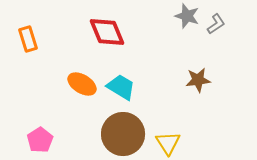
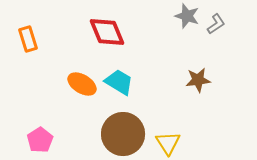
cyan trapezoid: moved 2 px left, 5 px up
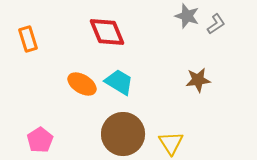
yellow triangle: moved 3 px right
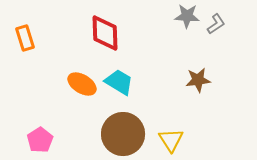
gray star: rotated 15 degrees counterclockwise
red diamond: moved 2 px left, 1 px down; rotated 21 degrees clockwise
orange rectangle: moved 3 px left, 1 px up
yellow triangle: moved 3 px up
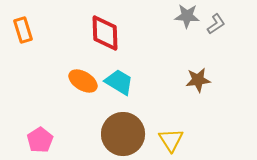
orange rectangle: moved 2 px left, 8 px up
orange ellipse: moved 1 px right, 3 px up
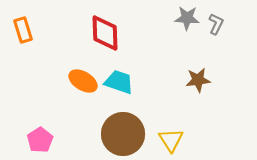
gray star: moved 2 px down
gray L-shape: rotated 30 degrees counterclockwise
cyan trapezoid: rotated 12 degrees counterclockwise
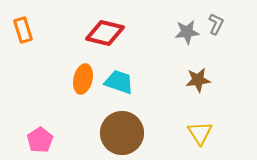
gray star: moved 14 px down; rotated 10 degrees counterclockwise
red diamond: rotated 75 degrees counterclockwise
orange ellipse: moved 2 px up; rotated 72 degrees clockwise
brown circle: moved 1 px left, 1 px up
yellow triangle: moved 29 px right, 7 px up
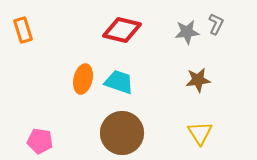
red diamond: moved 17 px right, 3 px up
pink pentagon: moved 1 px down; rotated 30 degrees counterclockwise
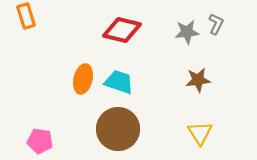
orange rectangle: moved 3 px right, 14 px up
brown circle: moved 4 px left, 4 px up
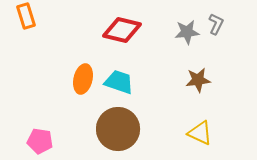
yellow triangle: rotated 32 degrees counterclockwise
